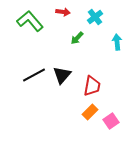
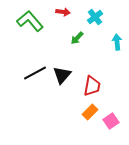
black line: moved 1 px right, 2 px up
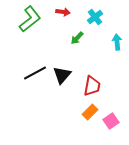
green L-shape: moved 2 px up; rotated 92 degrees clockwise
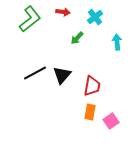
orange rectangle: rotated 35 degrees counterclockwise
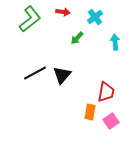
cyan arrow: moved 2 px left
red trapezoid: moved 14 px right, 6 px down
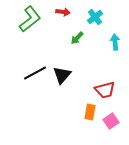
red trapezoid: moved 1 px left, 2 px up; rotated 65 degrees clockwise
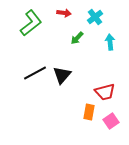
red arrow: moved 1 px right, 1 px down
green L-shape: moved 1 px right, 4 px down
cyan arrow: moved 5 px left
red trapezoid: moved 2 px down
orange rectangle: moved 1 px left
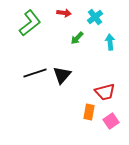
green L-shape: moved 1 px left
black line: rotated 10 degrees clockwise
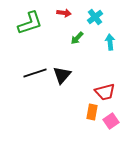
green L-shape: rotated 20 degrees clockwise
orange rectangle: moved 3 px right
